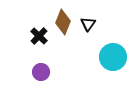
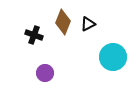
black triangle: rotated 28 degrees clockwise
black cross: moved 5 px left, 1 px up; rotated 24 degrees counterclockwise
purple circle: moved 4 px right, 1 px down
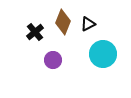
black cross: moved 1 px right, 3 px up; rotated 30 degrees clockwise
cyan circle: moved 10 px left, 3 px up
purple circle: moved 8 px right, 13 px up
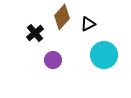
brown diamond: moved 1 px left, 5 px up; rotated 20 degrees clockwise
black cross: moved 1 px down
cyan circle: moved 1 px right, 1 px down
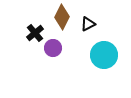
brown diamond: rotated 15 degrees counterclockwise
purple circle: moved 12 px up
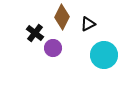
black cross: rotated 12 degrees counterclockwise
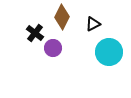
black triangle: moved 5 px right
cyan circle: moved 5 px right, 3 px up
